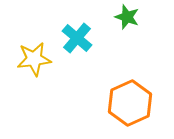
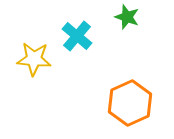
cyan cross: moved 2 px up
yellow star: rotated 12 degrees clockwise
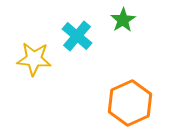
green star: moved 4 px left, 3 px down; rotated 20 degrees clockwise
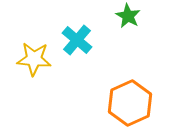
green star: moved 5 px right, 4 px up; rotated 10 degrees counterclockwise
cyan cross: moved 4 px down
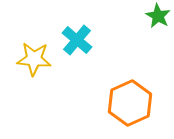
green star: moved 30 px right
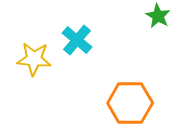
orange hexagon: rotated 24 degrees clockwise
